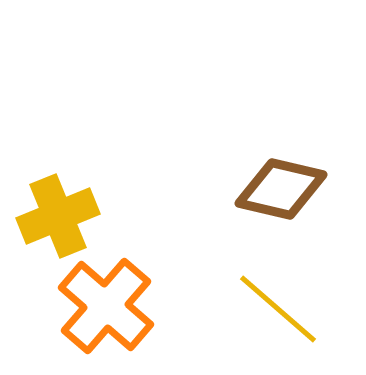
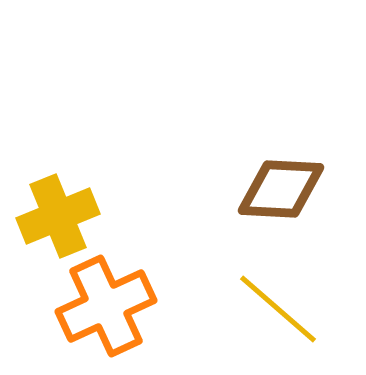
brown diamond: rotated 10 degrees counterclockwise
orange cross: rotated 24 degrees clockwise
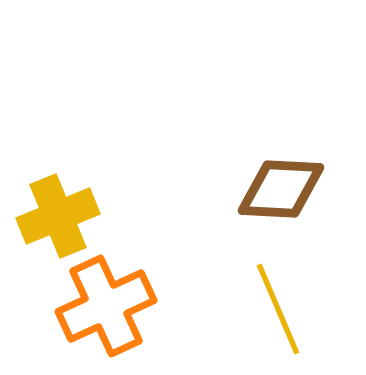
yellow line: rotated 26 degrees clockwise
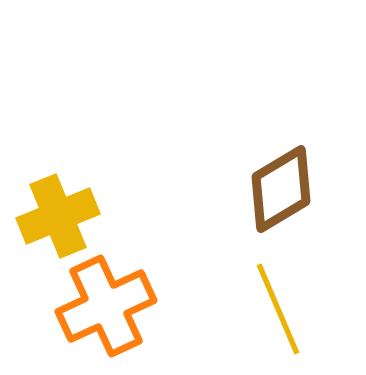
brown diamond: rotated 34 degrees counterclockwise
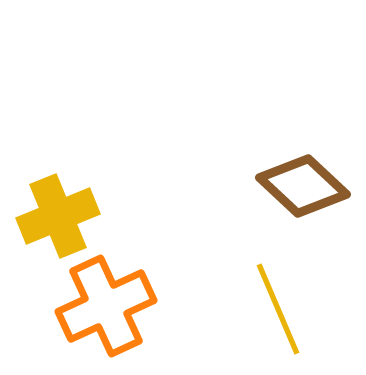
brown diamond: moved 22 px right, 3 px up; rotated 74 degrees clockwise
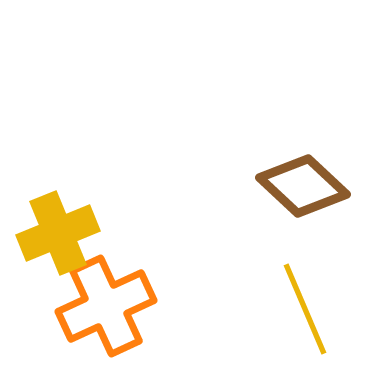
yellow cross: moved 17 px down
yellow line: moved 27 px right
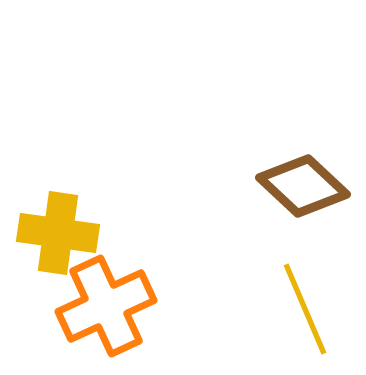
yellow cross: rotated 30 degrees clockwise
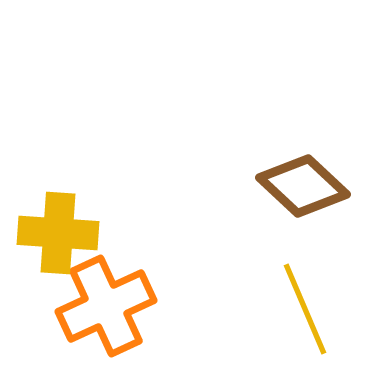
yellow cross: rotated 4 degrees counterclockwise
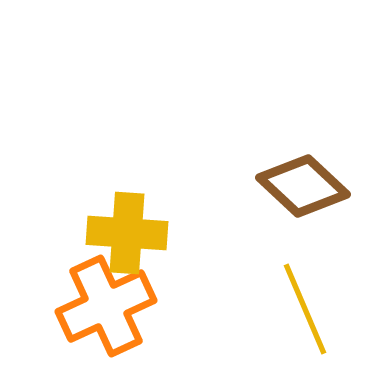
yellow cross: moved 69 px right
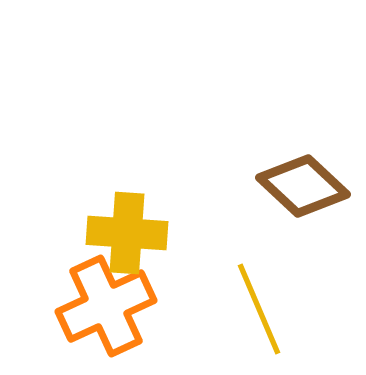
yellow line: moved 46 px left
